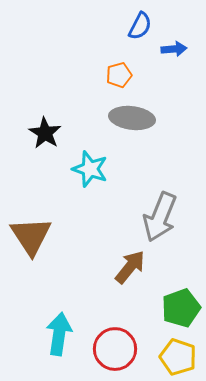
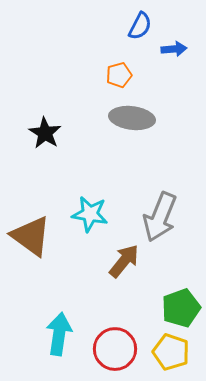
cyan star: moved 45 px down; rotated 9 degrees counterclockwise
brown triangle: rotated 21 degrees counterclockwise
brown arrow: moved 6 px left, 6 px up
yellow pentagon: moved 7 px left, 5 px up
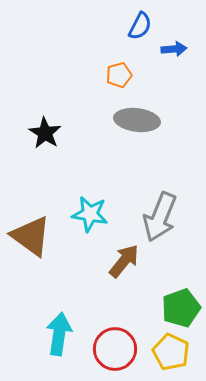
gray ellipse: moved 5 px right, 2 px down
yellow pentagon: rotated 6 degrees clockwise
